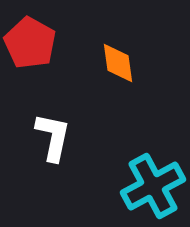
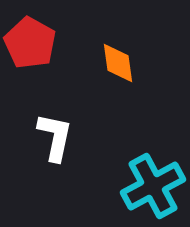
white L-shape: moved 2 px right
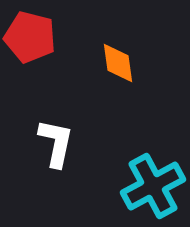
red pentagon: moved 6 px up; rotated 15 degrees counterclockwise
white L-shape: moved 1 px right, 6 px down
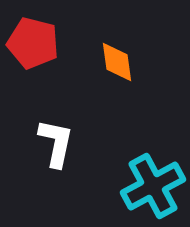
red pentagon: moved 3 px right, 6 px down
orange diamond: moved 1 px left, 1 px up
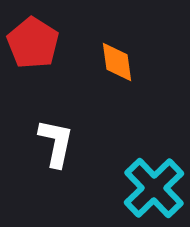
red pentagon: rotated 18 degrees clockwise
cyan cross: moved 1 px right, 2 px down; rotated 16 degrees counterclockwise
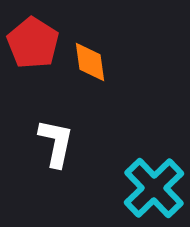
orange diamond: moved 27 px left
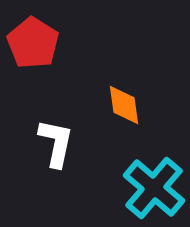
orange diamond: moved 34 px right, 43 px down
cyan cross: rotated 6 degrees counterclockwise
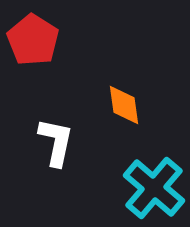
red pentagon: moved 3 px up
white L-shape: moved 1 px up
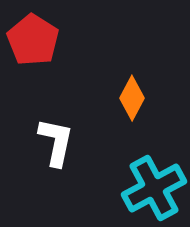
orange diamond: moved 8 px right, 7 px up; rotated 36 degrees clockwise
cyan cross: rotated 22 degrees clockwise
